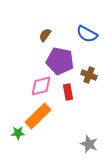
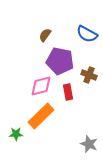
orange rectangle: moved 3 px right
green star: moved 2 px left, 1 px down
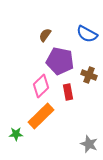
pink diamond: rotated 30 degrees counterclockwise
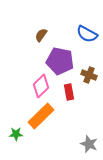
brown semicircle: moved 4 px left
red rectangle: moved 1 px right
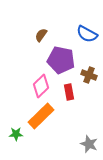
purple pentagon: moved 1 px right, 1 px up
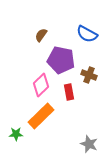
pink diamond: moved 1 px up
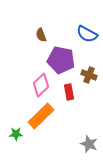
brown semicircle: rotated 56 degrees counterclockwise
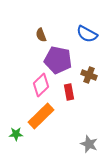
purple pentagon: moved 3 px left
